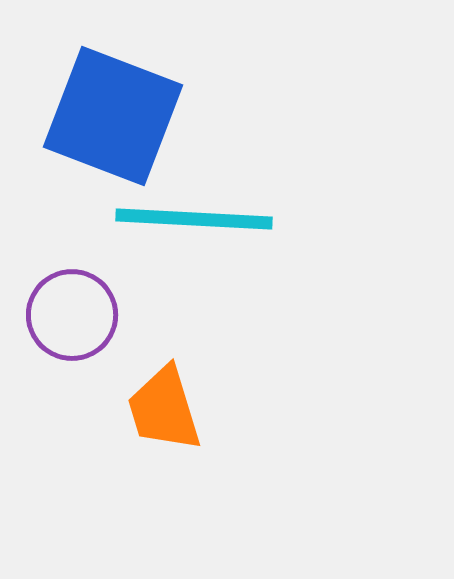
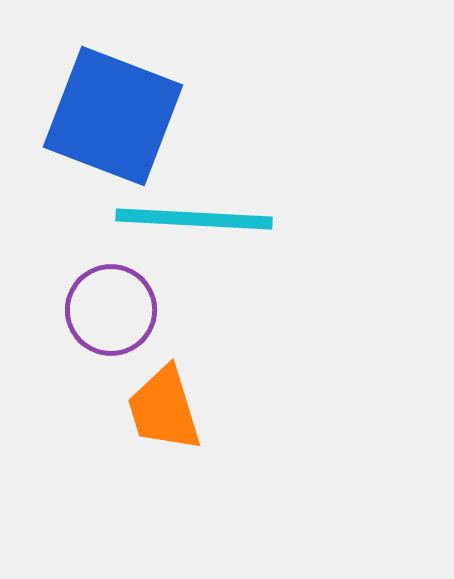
purple circle: moved 39 px right, 5 px up
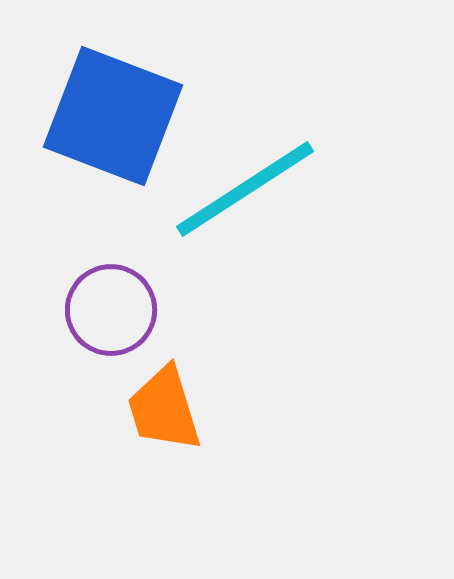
cyan line: moved 51 px right, 30 px up; rotated 36 degrees counterclockwise
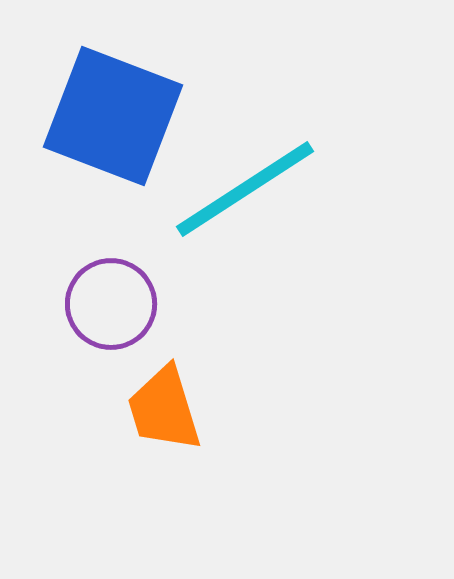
purple circle: moved 6 px up
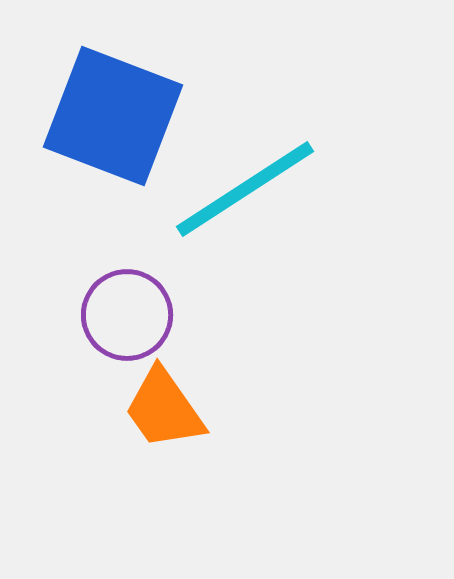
purple circle: moved 16 px right, 11 px down
orange trapezoid: rotated 18 degrees counterclockwise
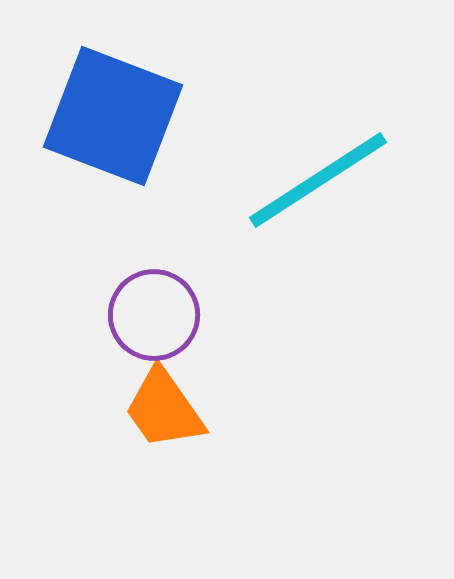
cyan line: moved 73 px right, 9 px up
purple circle: moved 27 px right
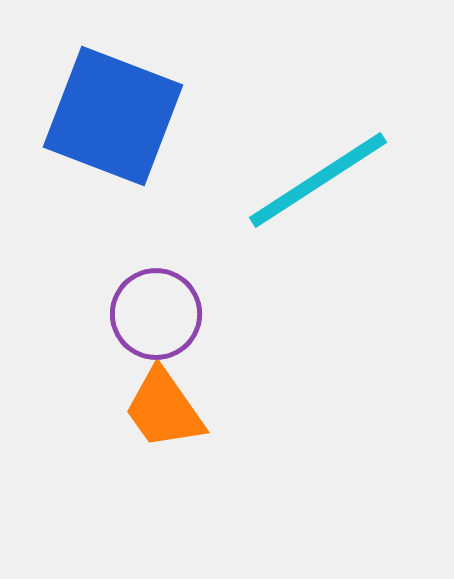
purple circle: moved 2 px right, 1 px up
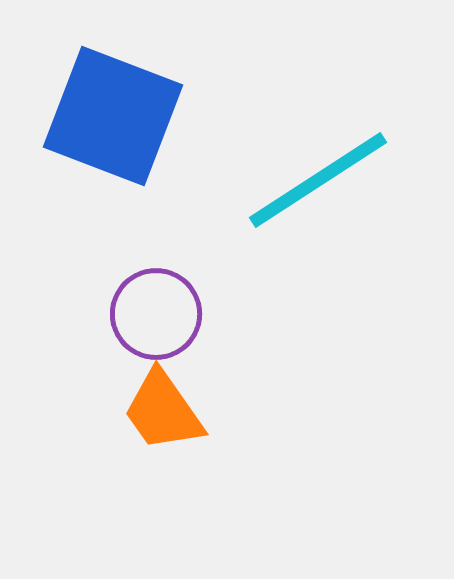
orange trapezoid: moved 1 px left, 2 px down
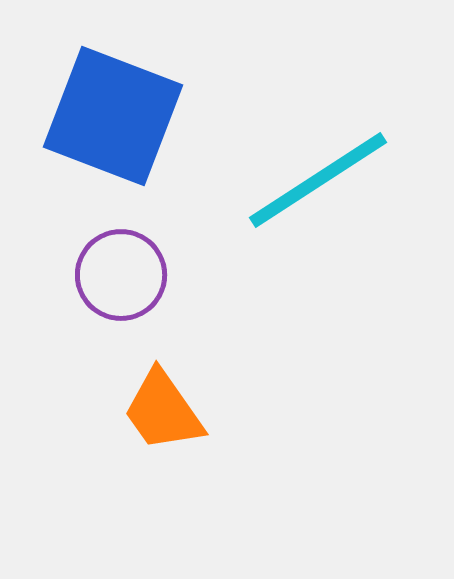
purple circle: moved 35 px left, 39 px up
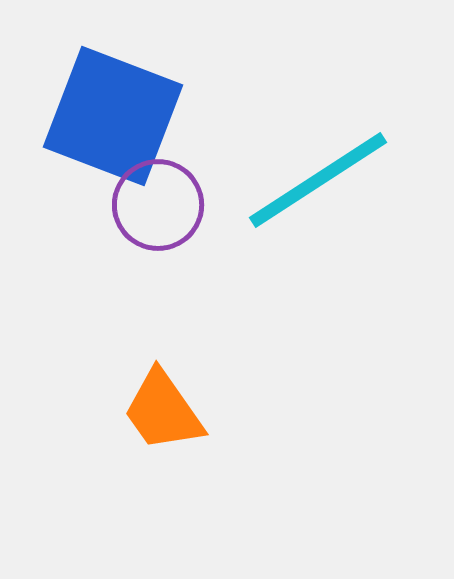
purple circle: moved 37 px right, 70 px up
